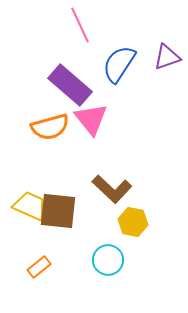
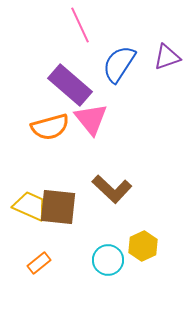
brown square: moved 4 px up
yellow hexagon: moved 10 px right, 24 px down; rotated 24 degrees clockwise
orange rectangle: moved 4 px up
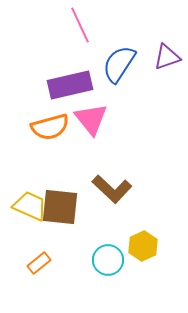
purple rectangle: rotated 54 degrees counterclockwise
brown square: moved 2 px right
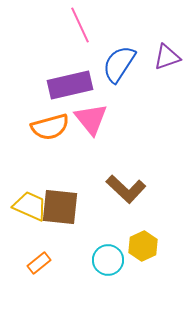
brown L-shape: moved 14 px right
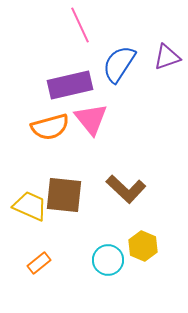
brown square: moved 4 px right, 12 px up
yellow hexagon: rotated 12 degrees counterclockwise
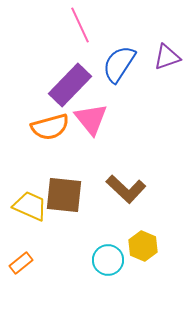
purple rectangle: rotated 33 degrees counterclockwise
orange rectangle: moved 18 px left
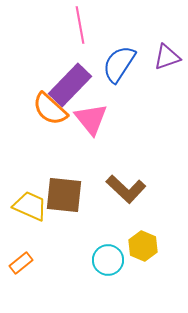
pink line: rotated 15 degrees clockwise
orange semicircle: moved 18 px up; rotated 57 degrees clockwise
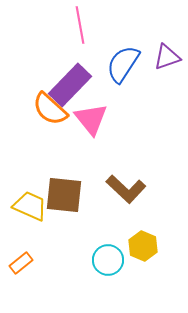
blue semicircle: moved 4 px right
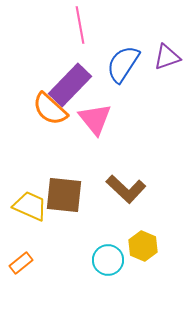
pink triangle: moved 4 px right
